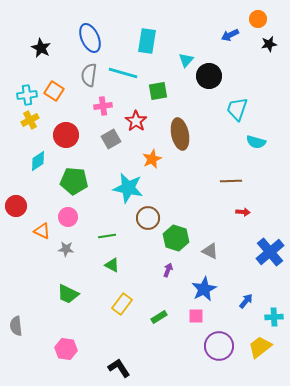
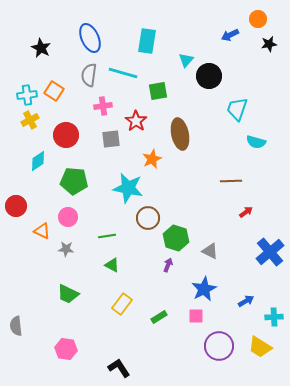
gray square at (111, 139): rotated 24 degrees clockwise
red arrow at (243, 212): moved 3 px right; rotated 40 degrees counterclockwise
purple arrow at (168, 270): moved 5 px up
blue arrow at (246, 301): rotated 21 degrees clockwise
yellow trapezoid at (260, 347): rotated 110 degrees counterclockwise
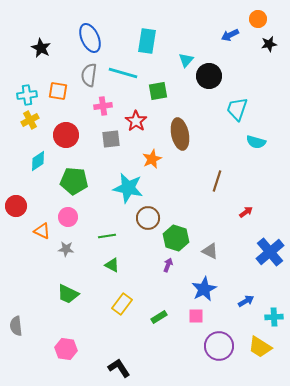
orange square at (54, 91): moved 4 px right; rotated 24 degrees counterclockwise
brown line at (231, 181): moved 14 px left; rotated 70 degrees counterclockwise
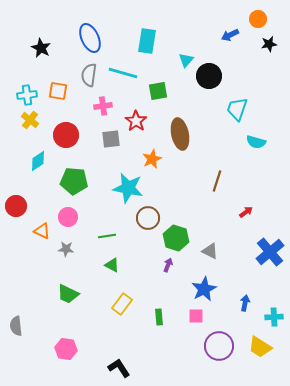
yellow cross at (30, 120): rotated 24 degrees counterclockwise
blue arrow at (246, 301): moved 1 px left, 2 px down; rotated 49 degrees counterclockwise
green rectangle at (159, 317): rotated 63 degrees counterclockwise
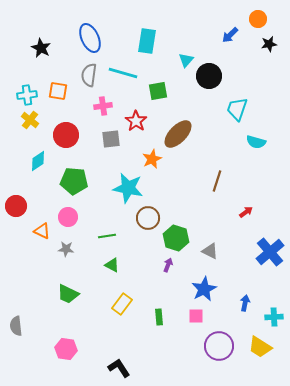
blue arrow at (230, 35): rotated 18 degrees counterclockwise
brown ellipse at (180, 134): moved 2 px left; rotated 56 degrees clockwise
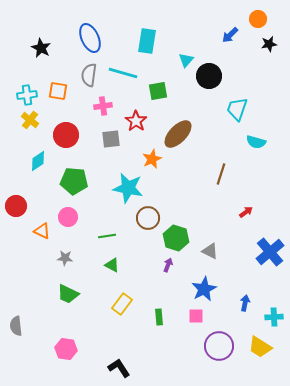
brown line at (217, 181): moved 4 px right, 7 px up
gray star at (66, 249): moved 1 px left, 9 px down
